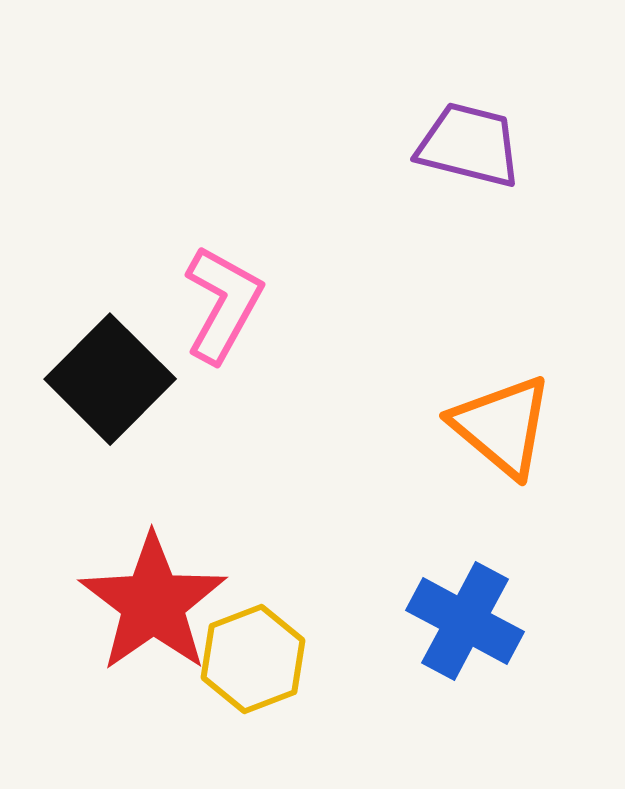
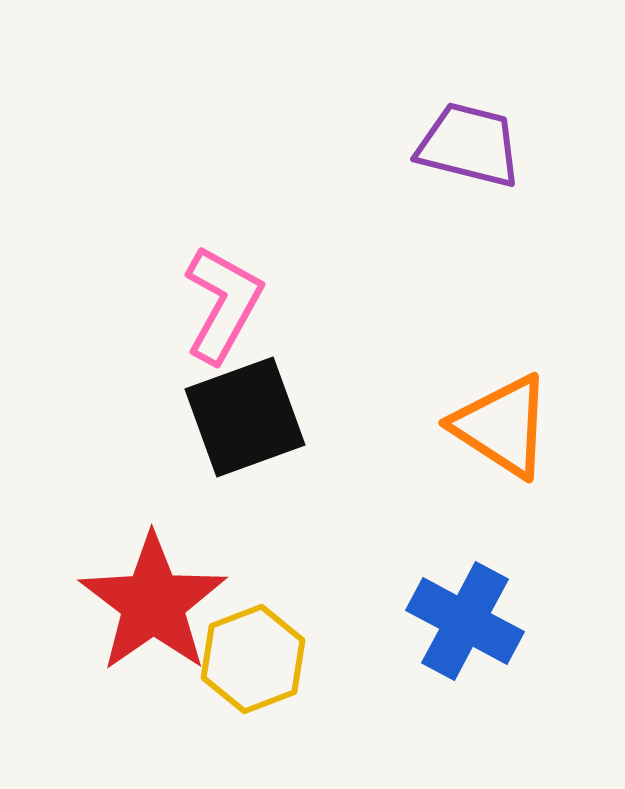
black square: moved 135 px right, 38 px down; rotated 25 degrees clockwise
orange triangle: rotated 7 degrees counterclockwise
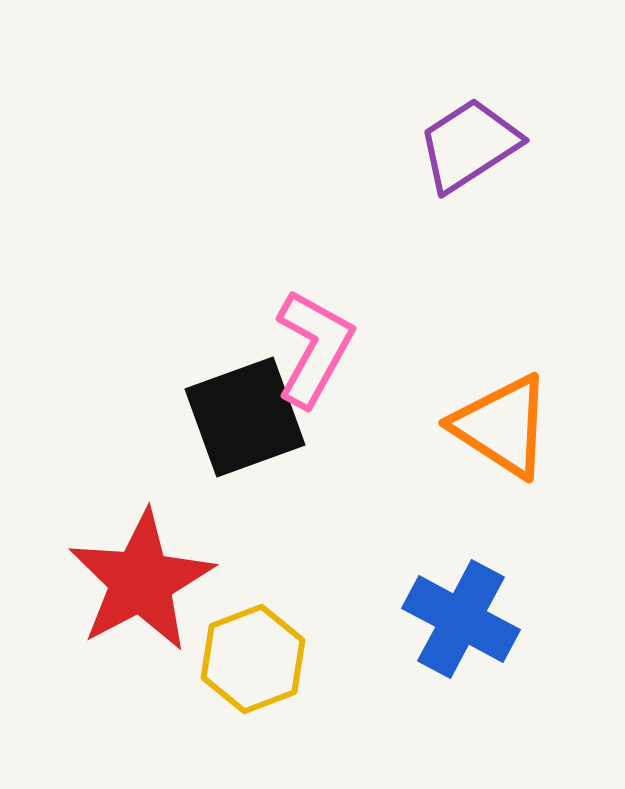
purple trapezoid: rotated 47 degrees counterclockwise
pink L-shape: moved 91 px right, 44 px down
red star: moved 12 px left, 22 px up; rotated 7 degrees clockwise
blue cross: moved 4 px left, 2 px up
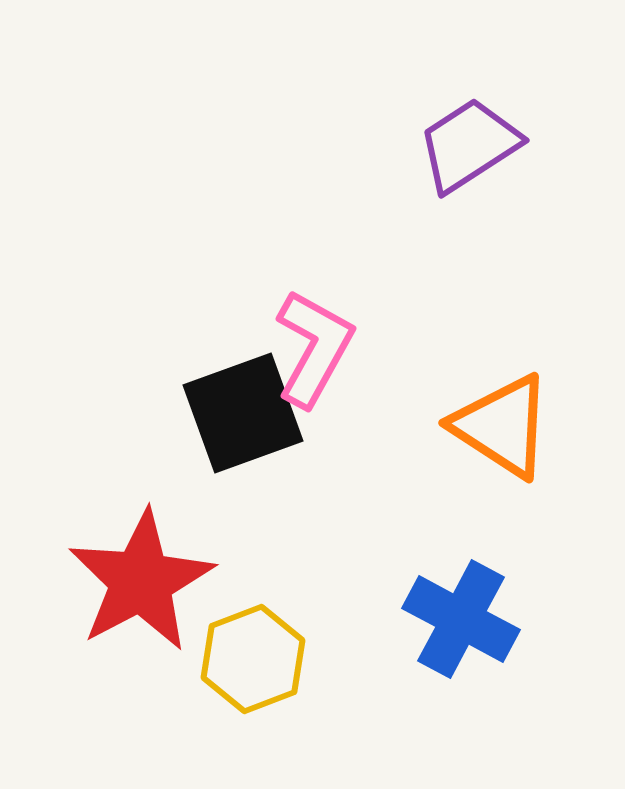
black square: moved 2 px left, 4 px up
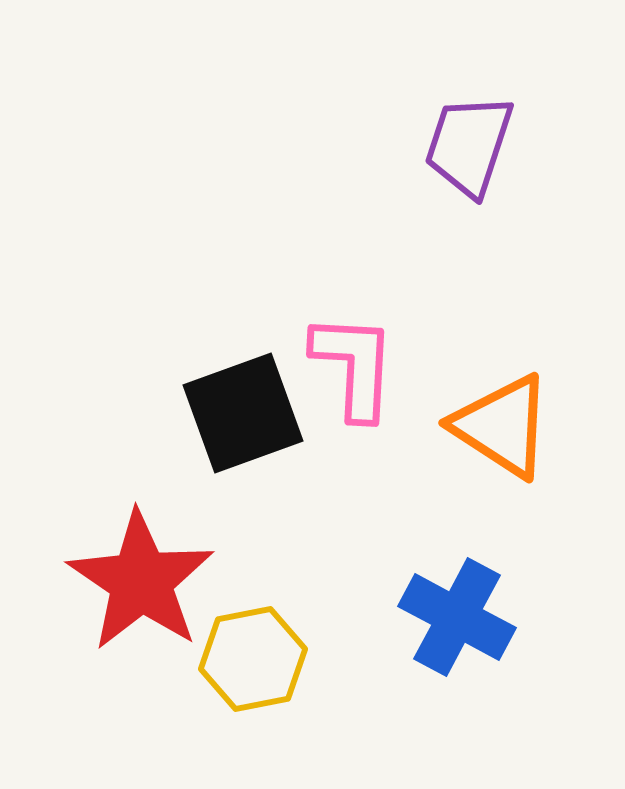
purple trapezoid: rotated 39 degrees counterclockwise
pink L-shape: moved 40 px right, 18 px down; rotated 26 degrees counterclockwise
red star: rotated 10 degrees counterclockwise
blue cross: moved 4 px left, 2 px up
yellow hexagon: rotated 10 degrees clockwise
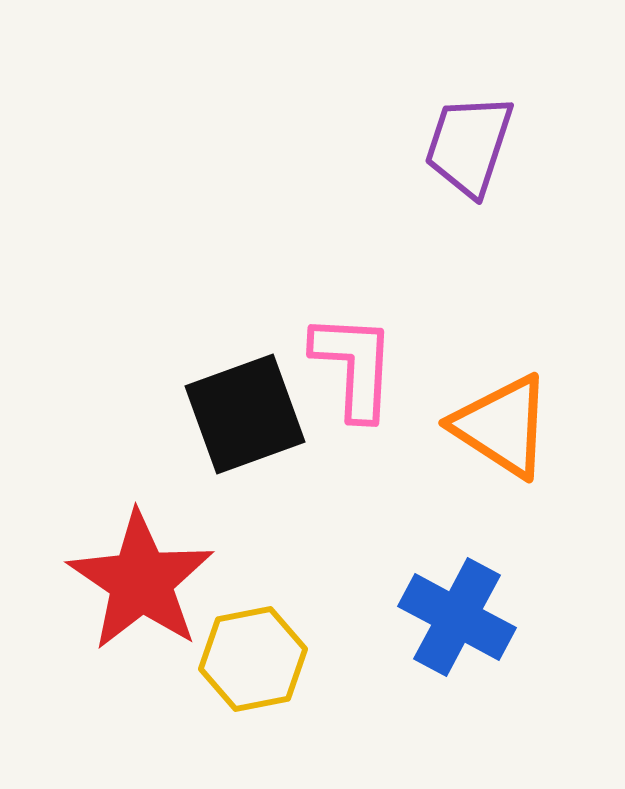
black square: moved 2 px right, 1 px down
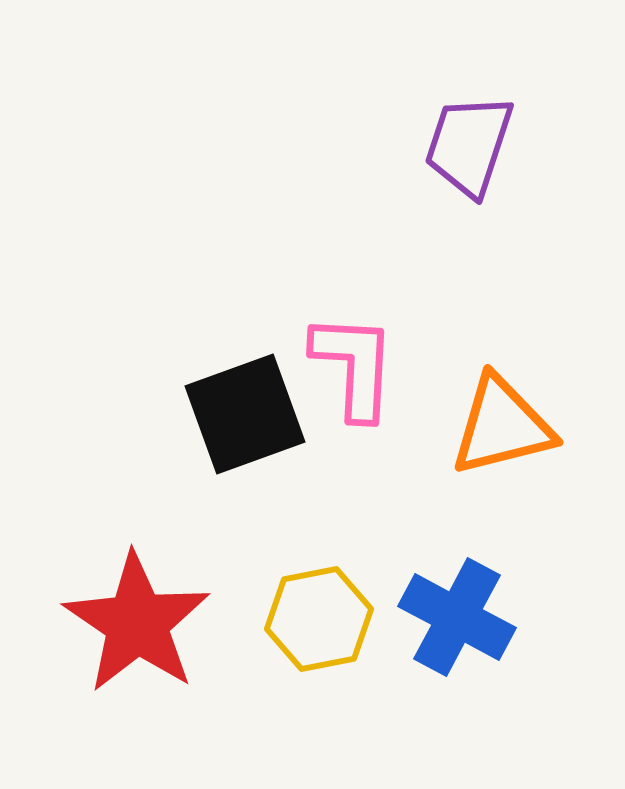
orange triangle: rotated 47 degrees counterclockwise
red star: moved 4 px left, 42 px down
yellow hexagon: moved 66 px right, 40 px up
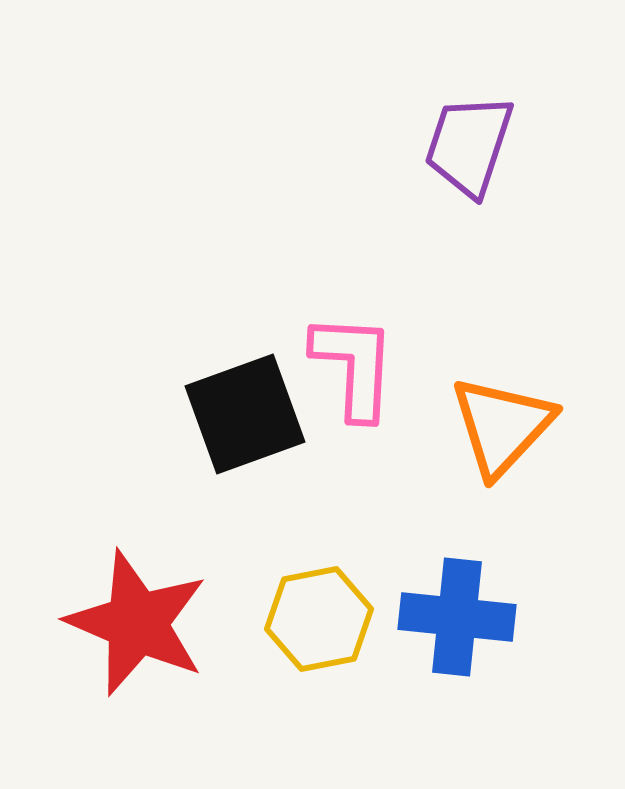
orange triangle: rotated 33 degrees counterclockwise
blue cross: rotated 22 degrees counterclockwise
red star: rotated 11 degrees counterclockwise
